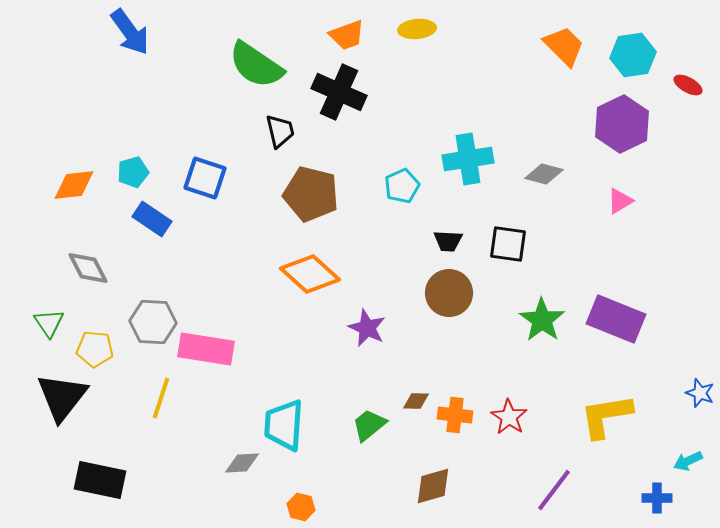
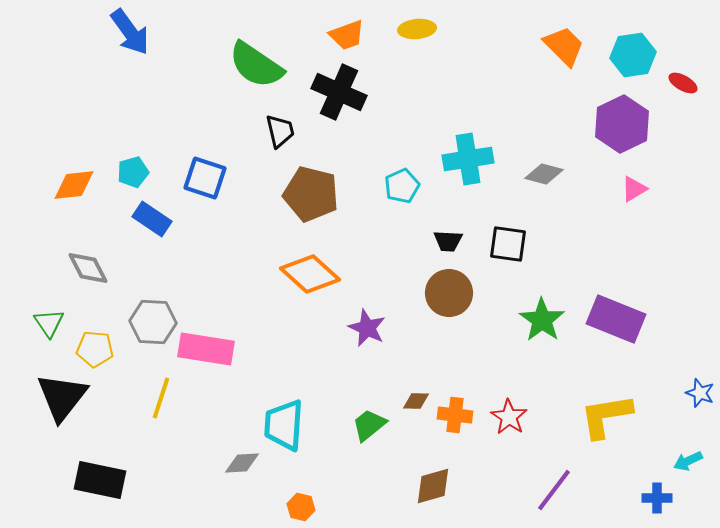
red ellipse at (688, 85): moved 5 px left, 2 px up
pink triangle at (620, 201): moved 14 px right, 12 px up
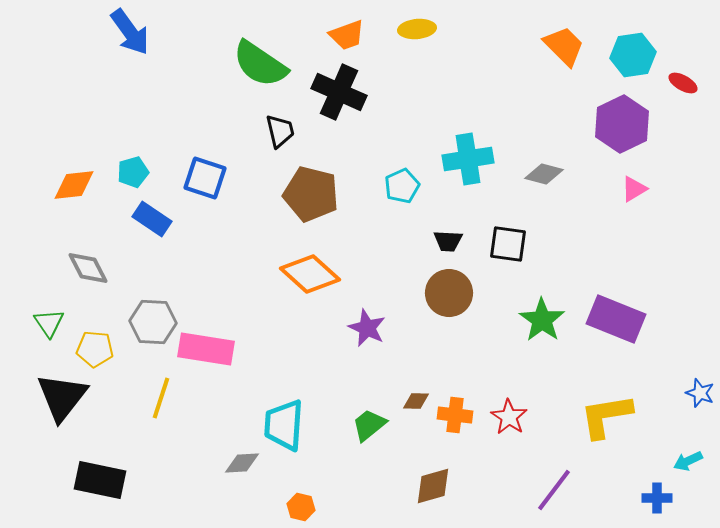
green semicircle at (256, 65): moved 4 px right, 1 px up
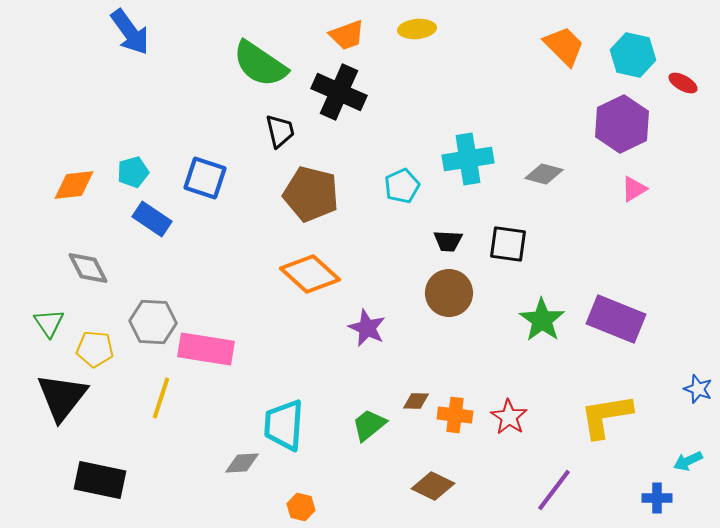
cyan hexagon at (633, 55): rotated 21 degrees clockwise
blue star at (700, 393): moved 2 px left, 4 px up
brown diamond at (433, 486): rotated 42 degrees clockwise
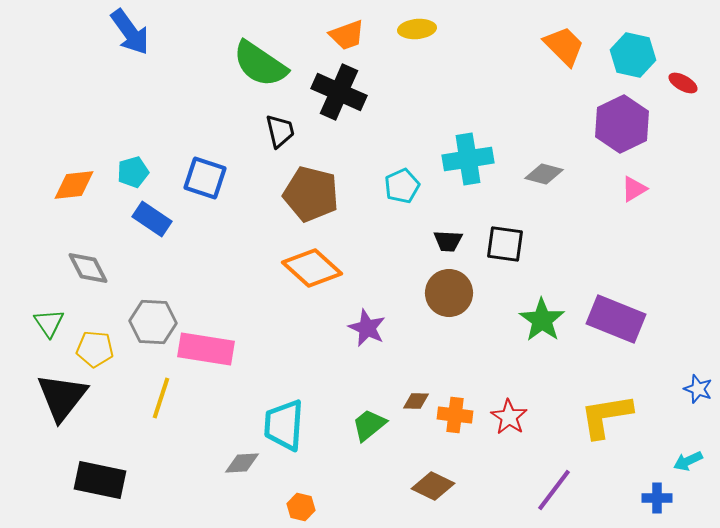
black square at (508, 244): moved 3 px left
orange diamond at (310, 274): moved 2 px right, 6 px up
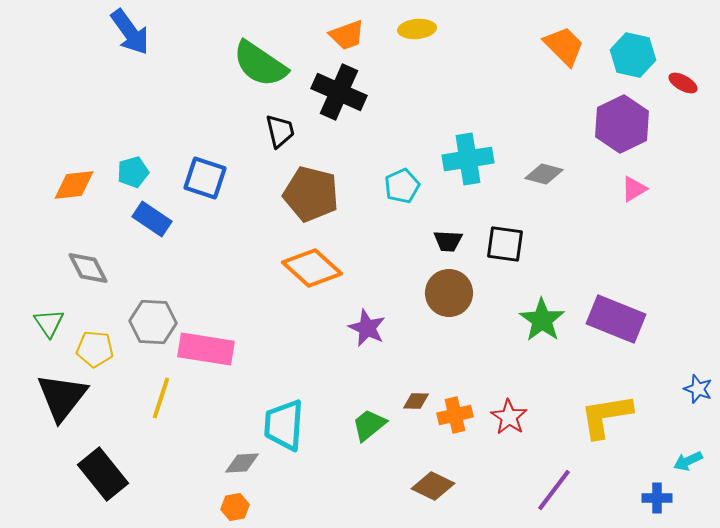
orange cross at (455, 415): rotated 20 degrees counterclockwise
black rectangle at (100, 480): moved 3 px right, 6 px up; rotated 39 degrees clockwise
orange hexagon at (301, 507): moved 66 px left; rotated 24 degrees counterclockwise
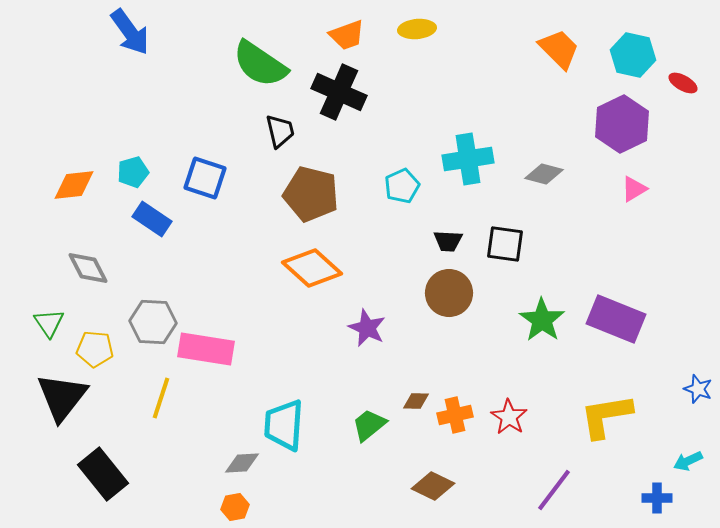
orange trapezoid at (564, 46): moved 5 px left, 3 px down
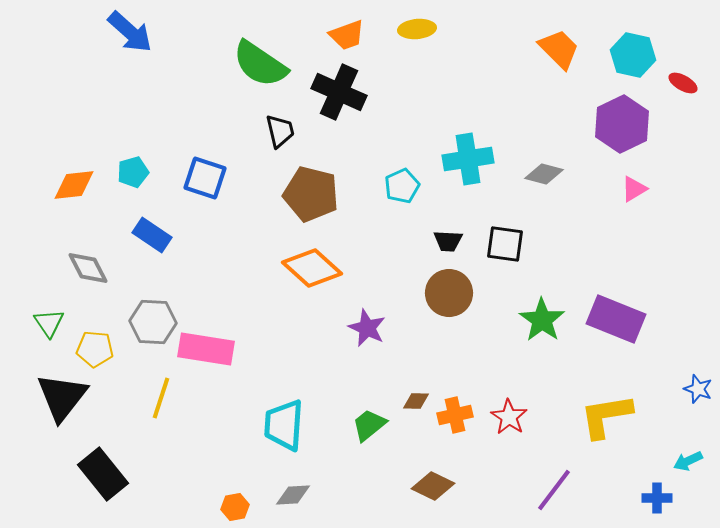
blue arrow at (130, 32): rotated 12 degrees counterclockwise
blue rectangle at (152, 219): moved 16 px down
gray diamond at (242, 463): moved 51 px right, 32 px down
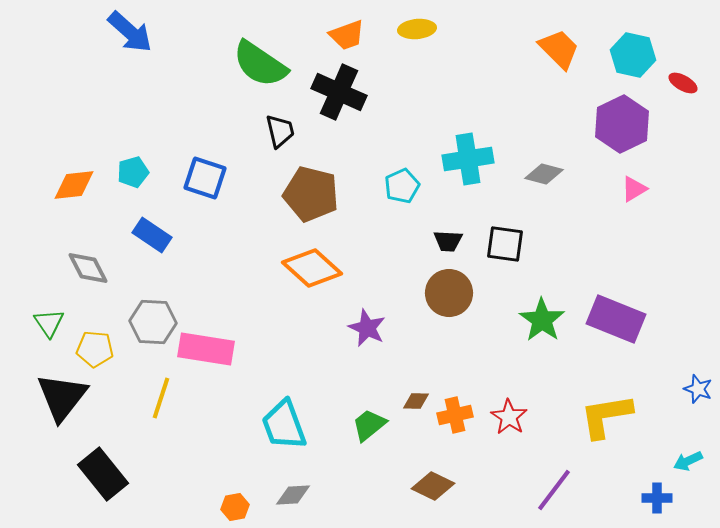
cyan trapezoid at (284, 425): rotated 24 degrees counterclockwise
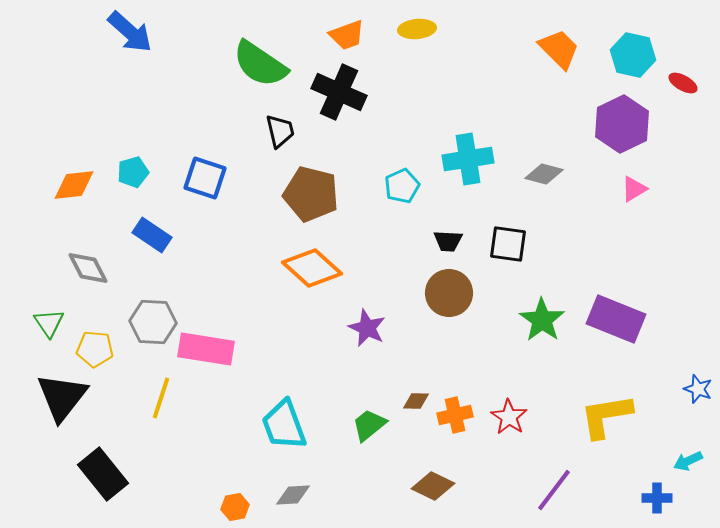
black square at (505, 244): moved 3 px right
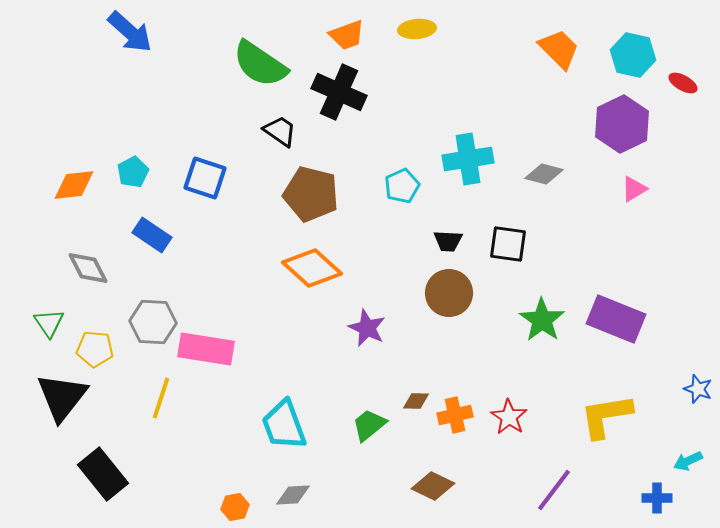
black trapezoid at (280, 131): rotated 42 degrees counterclockwise
cyan pentagon at (133, 172): rotated 12 degrees counterclockwise
